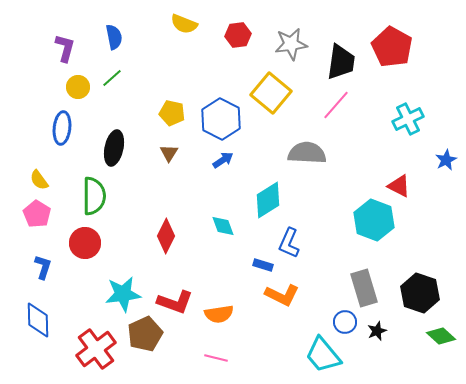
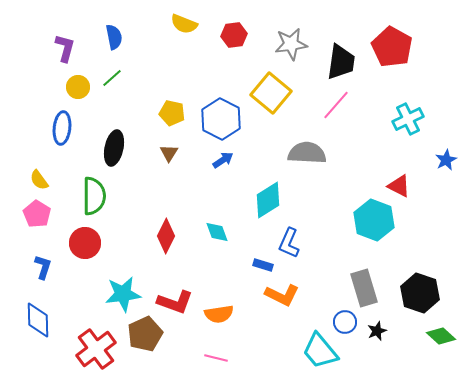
red hexagon at (238, 35): moved 4 px left
cyan diamond at (223, 226): moved 6 px left, 6 px down
cyan trapezoid at (323, 355): moved 3 px left, 4 px up
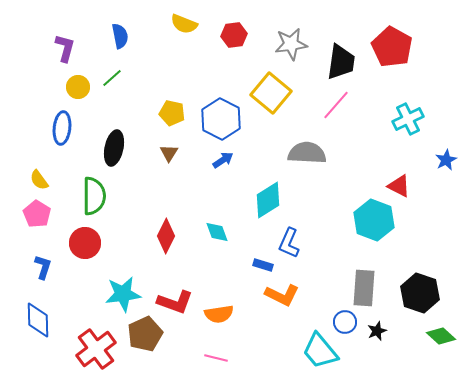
blue semicircle at (114, 37): moved 6 px right, 1 px up
gray rectangle at (364, 288): rotated 21 degrees clockwise
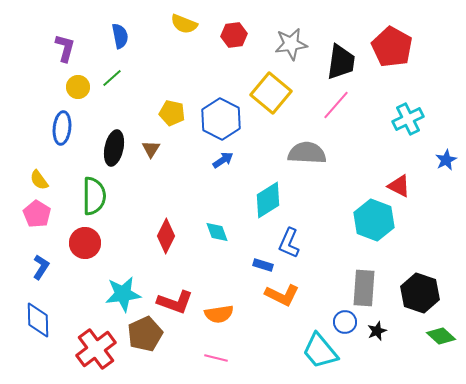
brown triangle at (169, 153): moved 18 px left, 4 px up
blue L-shape at (43, 267): moved 2 px left; rotated 15 degrees clockwise
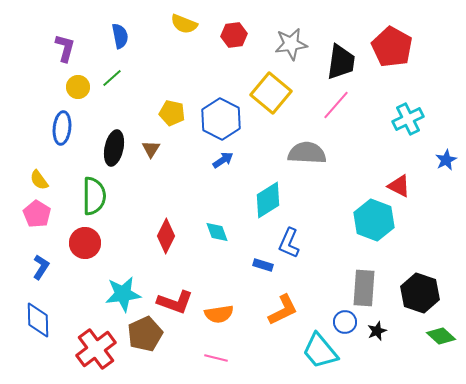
orange L-shape at (282, 295): moved 1 px right, 15 px down; rotated 52 degrees counterclockwise
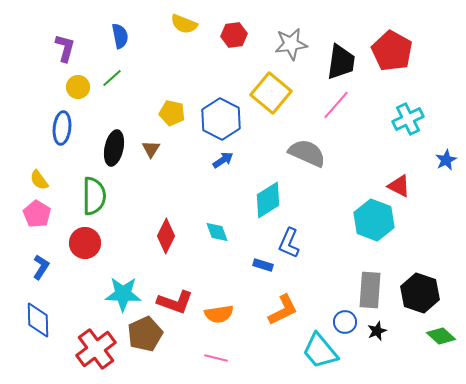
red pentagon at (392, 47): moved 4 px down
gray semicircle at (307, 153): rotated 21 degrees clockwise
gray rectangle at (364, 288): moved 6 px right, 2 px down
cyan star at (123, 294): rotated 9 degrees clockwise
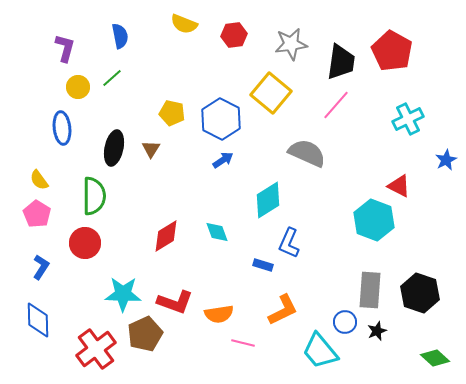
blue ellipse at (62, 128): rotated 12 degrees counterclockwise
red diamond at (166, 236): rotated 32 degrees clockwise
green diamond at (441, 336): moved 6 px left, 22 px down
pink line at (216, 358): moved 27 px right, 15 px up
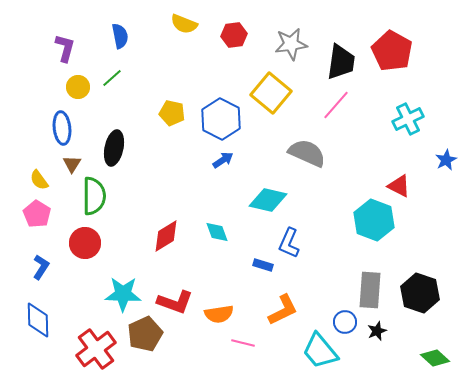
brown triangle at (151, 149): moved 79 px left, 15 px down
cyan diamond at (268, 200): rotated 45 degrees clockwise
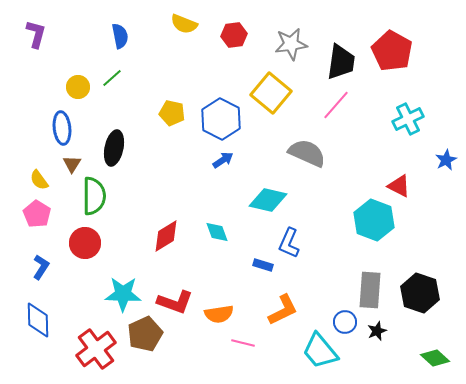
purple L-shape at (65, 48): moved 29 px left, 14 px up
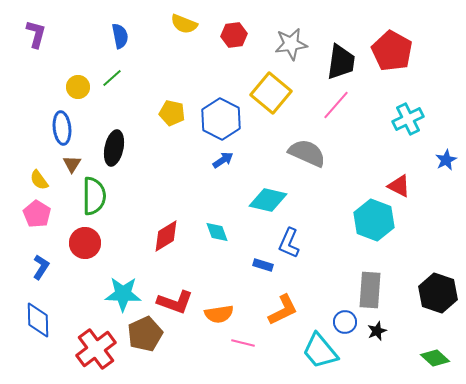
black hexagon at (420, 293): moved 18 px right
